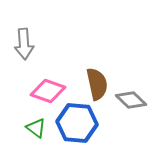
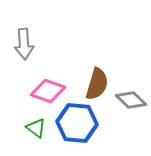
brown semicircle: rotated 28 degrees clockwise
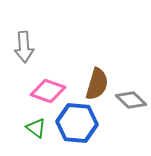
gray arrow: moved 3 px down
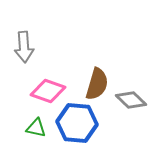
green triangle: rotated 25 degrees counterclockwise
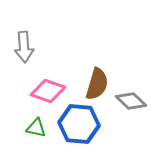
gray diamond: moved 1 px down
blue hexagon: moved 2 px right, 1 px down
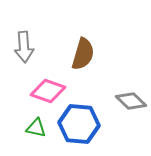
brown semicircle: moved 14 px left, 30 px up
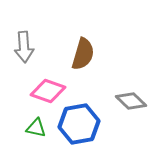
blue hexagon: rotated 15 degrees counterclockwise
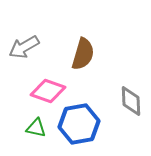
gray arrow: rotated 64 degrees clockwise
gray diamond: rotated 44 degrees clockwise
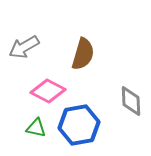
pink diamond: rotated 8 degrees clockwise
blue hexagon: moved 1 px down
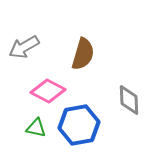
gray diamond: moved 2 px left, 1 px up
